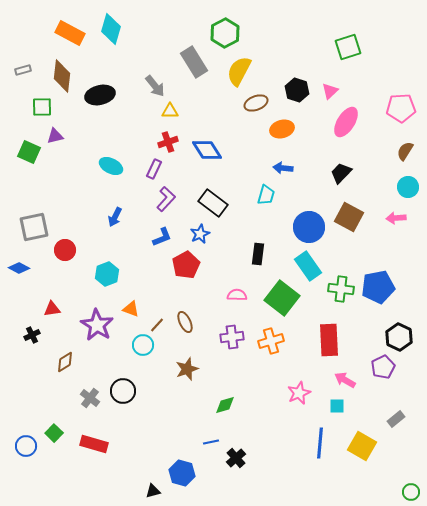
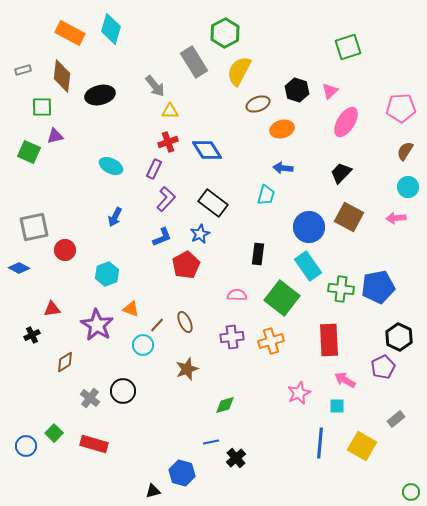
brown ellipse at (256, 103): moved 2 px right, 1 px down
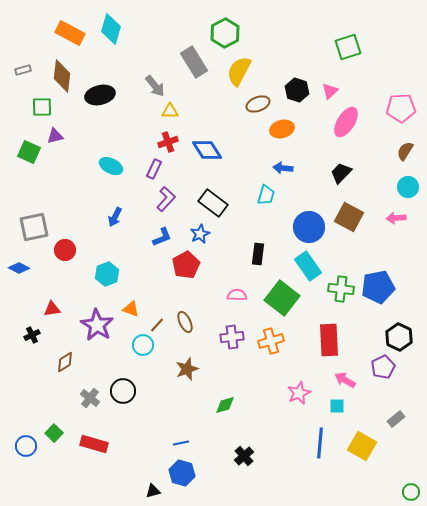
blue line at (211, 442): moved 30 px left, 1 px down
black cross at (236, 458): moved 8 px right, 2 px up
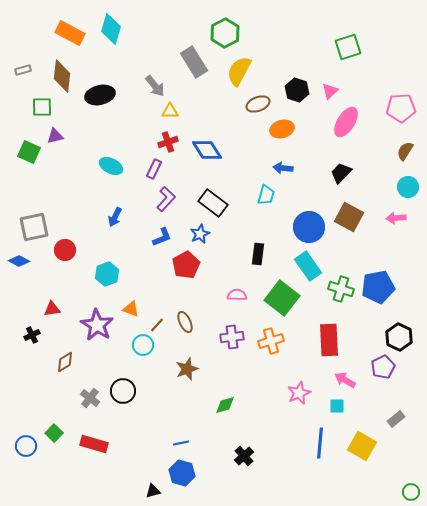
blue diamond at (19, 268): moved 7 px up
green cross at (341, 289): rotated 10 degrees clockwise
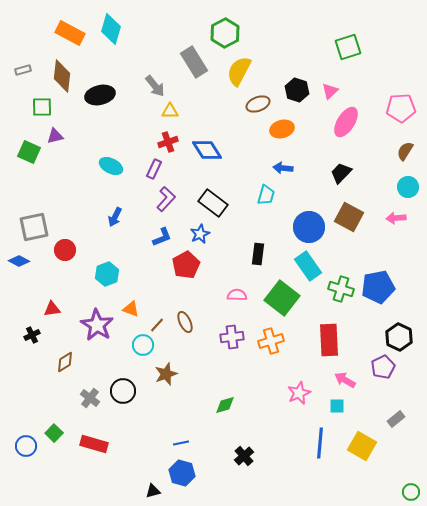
brown star at (187, 369): moved 21 px left, 5 px down
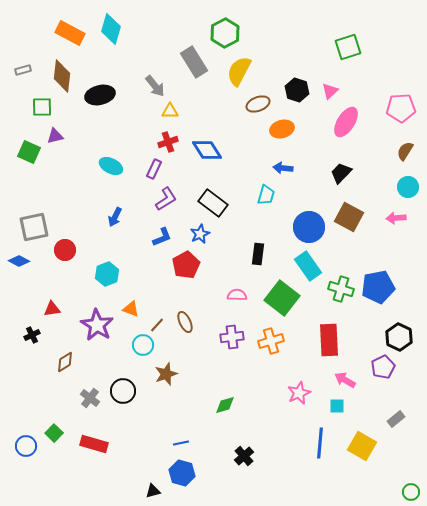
purple L-shape at (166, 199): rotated 15 degrees clockwise
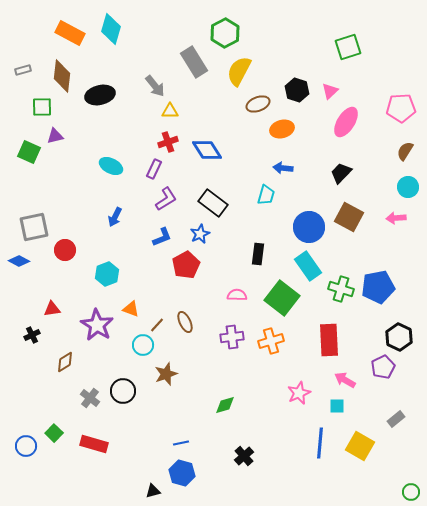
yellow square at (362, 446): moved 2 px left
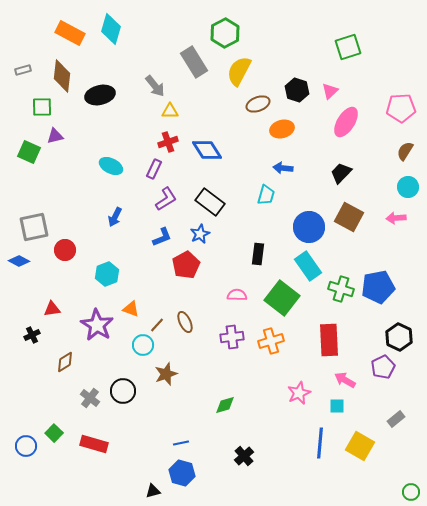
black rectangle at (213, 203): moved 3 px left, 1 px up
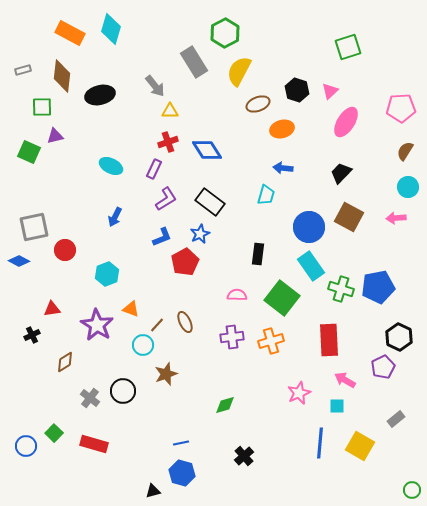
red pentagon at (186, 265): moved 1 px left, 3 px up
cyan rectangle at (308, 266): moved 3 px right
green circle at (411, 492): moved 1 px right, 2 px up
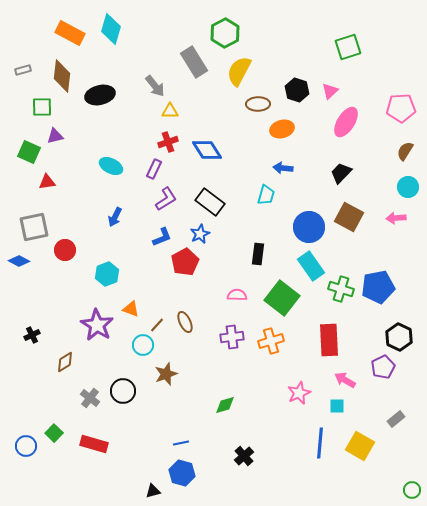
brown ellipse at (258, 104): rotated 20 degrees clockwise
red triangle at (52, 309): moved 5 px left, 127 px up
